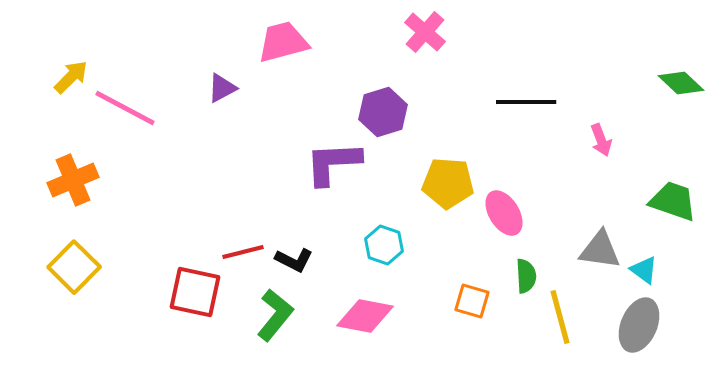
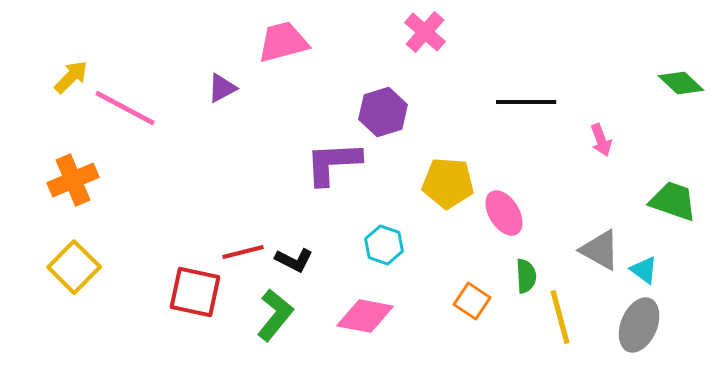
gray triangle: rotated 21 degrees clockwise
orange square: rotated 18 degrees clockwise
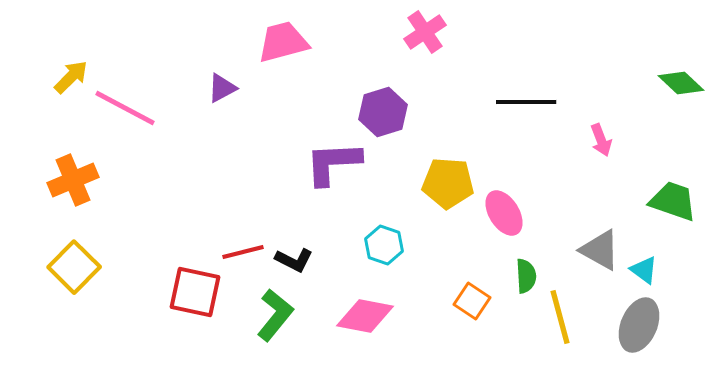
pink cross: rotated 15 degrees clockwise
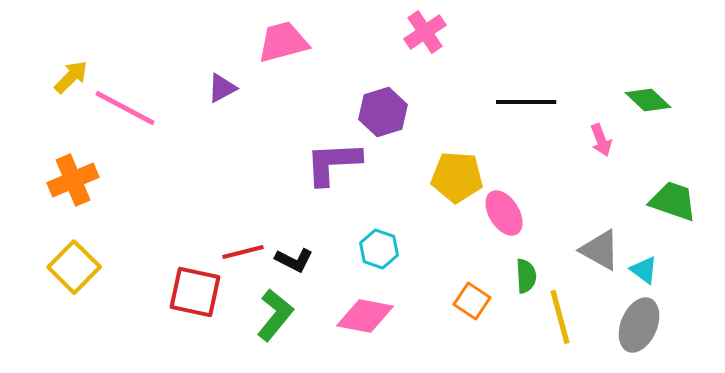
green diamond: moved 33 px left, 17 px down
yellow pentagon: moved 9 px right, 6 px up
cyan hexagon: moved 5 px left, 4 px down
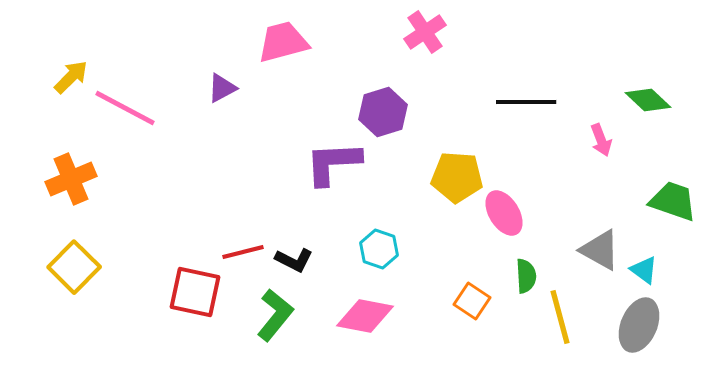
orange cross: moved 2 px left, 1 px up
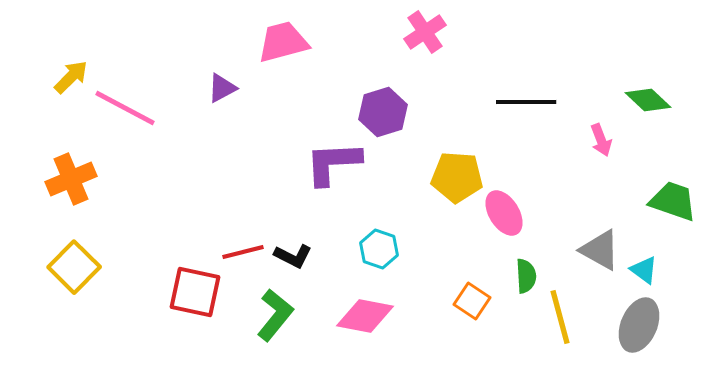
black L-shape: moved 1 px left, 4 px up
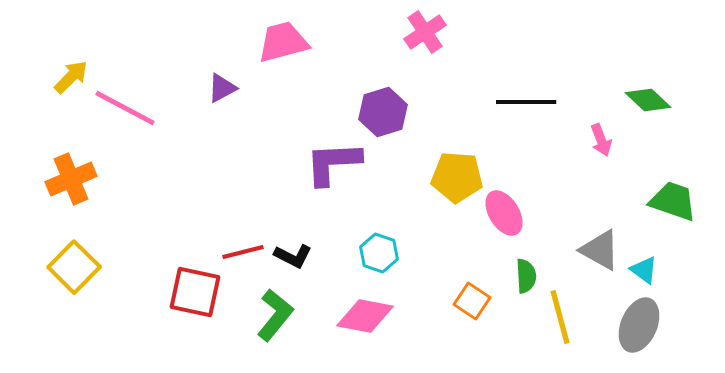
cyan hexagon: moved 4 px down
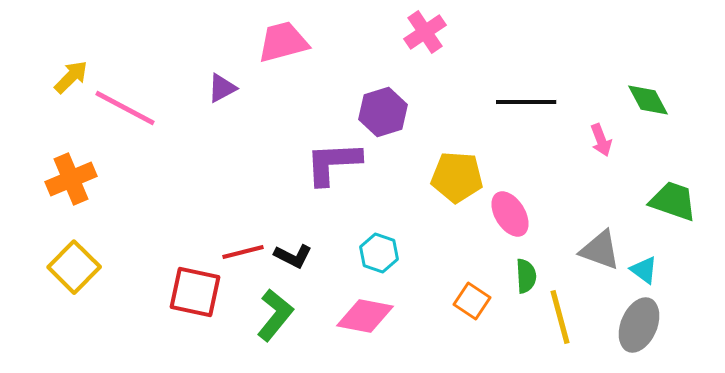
green diamond: rotated 18 degrees clockwise
pink ellipse: moved 6 px right, 1 px down
gray triangle: rotated 9 degrees counterclockwise
